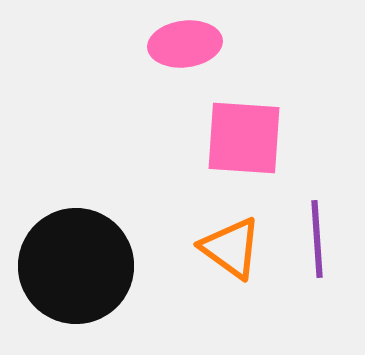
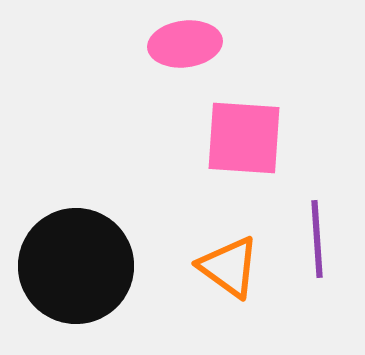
orange triangle: moved 2 px left, 19 px down
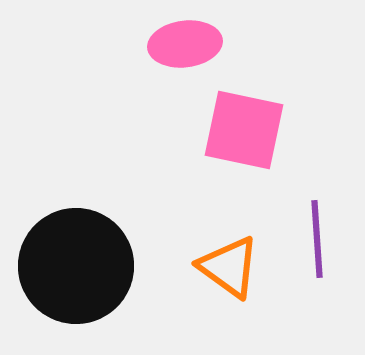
pink square: moved 8 px up; rotated 8 degrees clockwise
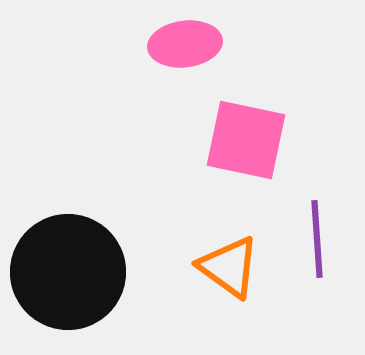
pink square: moved 2 px right, 10 px down
black circle: moved 8 px left, 6 px down
